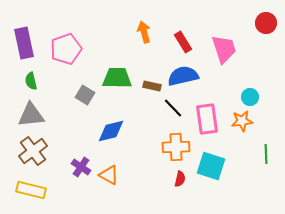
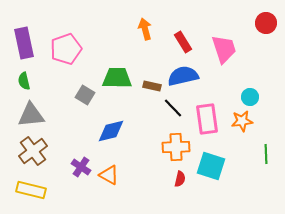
orange arrow: moved 1 px right, 3 px up
green semicircle: moved 7 px left
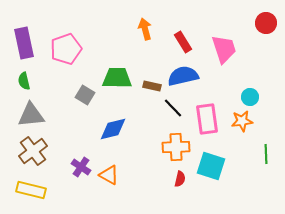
blue diamond: moved 2 px right, 2 px up
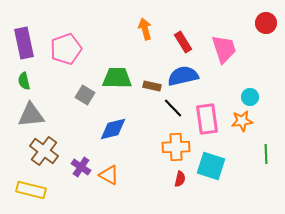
brown cross: moved 11 px right; rotated 16 degrees counterclockwise
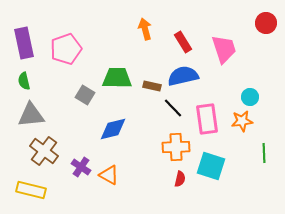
green line: moved 2 px left, 1 px up
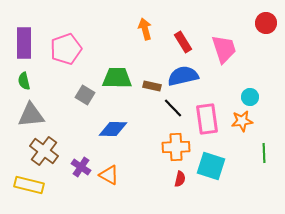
purple rectangle: rotated 12 degrees clockwise
blue diamond: rotated 16 degrees clockwise
yellow rectangle: moved 2 px left, 5 px up
